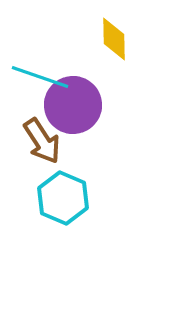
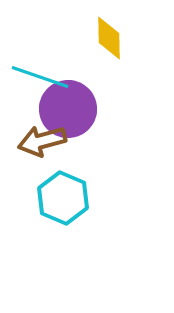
yellow diamond: moved 5 px left, 1 px up
purple circle: moved 5 px left, 4 px down
brown arrow: rotated 108 degrees clockwise
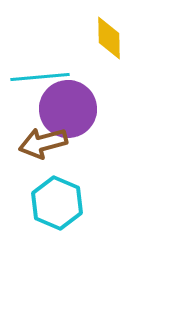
cyan line: rotated 24 degrees counterclockwise
brown arrow: moved 1 px right, 2 px down
cyan hexagon: moved 6 px left, 5 px down
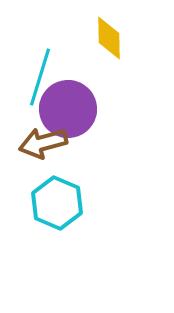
cyan line: rotated 68 degrees counterclockwise
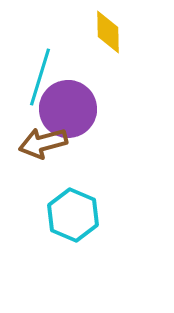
yellow diamond: moved 1 px left, 6 px up
cyan hexagon: moved 16 px right, 12 px down
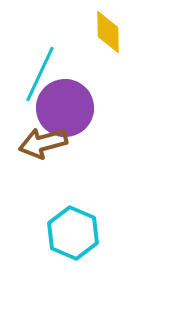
cyan line: moved 3 px up; rotated 8 degrees clockwise
purple circle: moved 3 px left, 1 px up
cyan hexagon: moved 18 px down
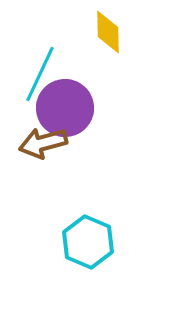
cyan hexagon: moved 15 px right, 9 px down
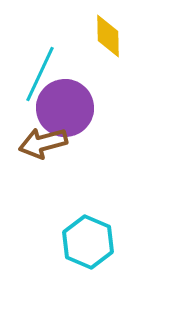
yellow diamond: moved 4 px down
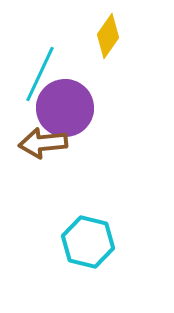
yellow diamond: rotated 36 degrees clockwise
brown arrow: rotated 9 degrees clockwise
cyan hexagon: rotated 9 degrees counterclockwise
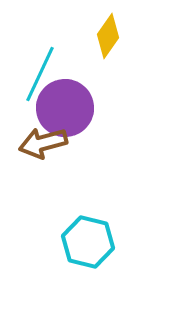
brown arrow: rotated 9 degrees counterclockwise
